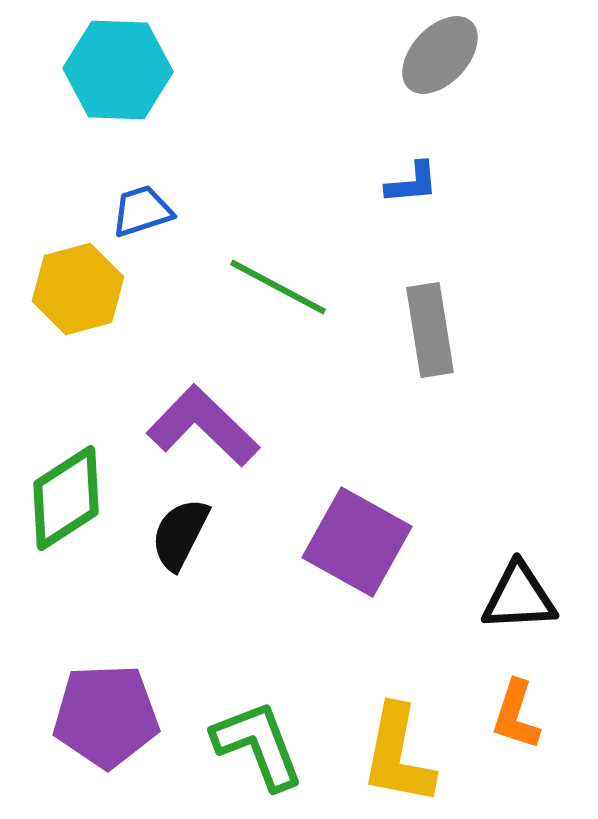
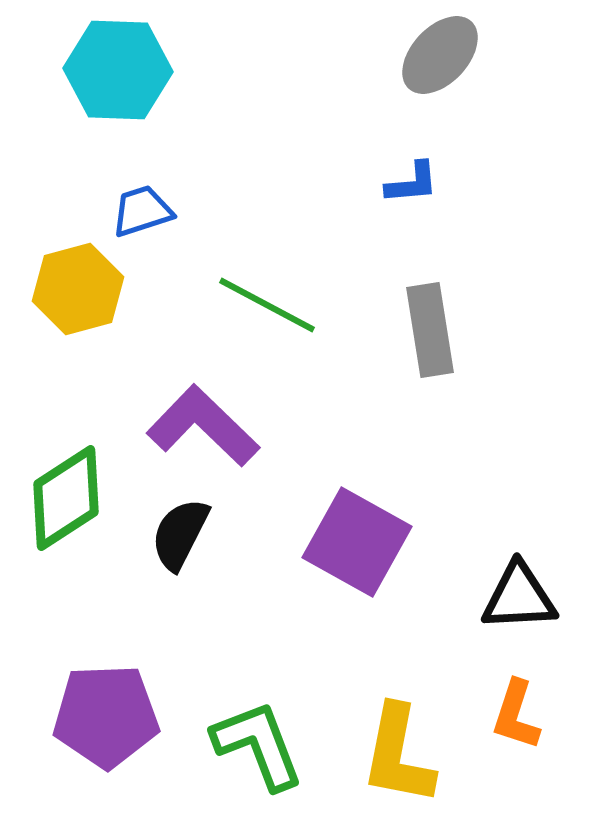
green line: moved 11 px left, 18 px down
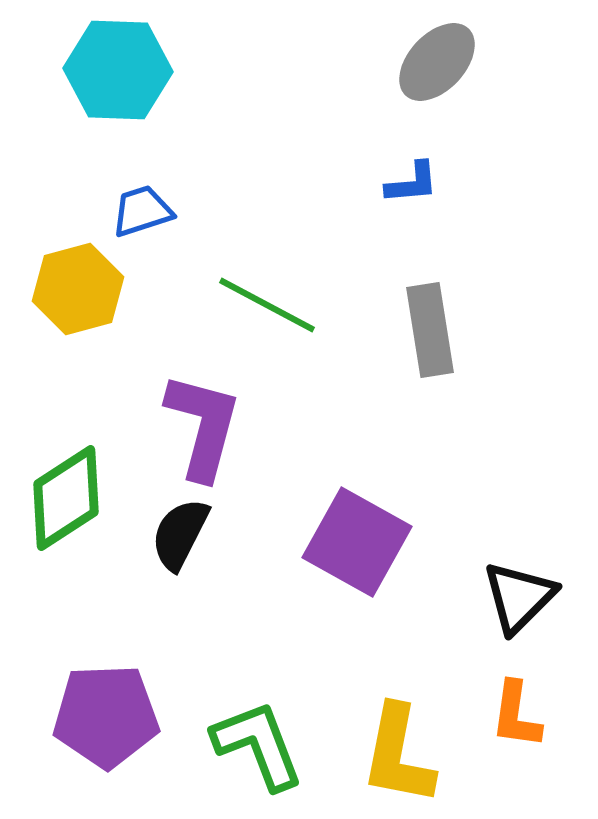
gray ellipse: moved 3 px left, 7 px down
purple L-shape: rotated 61 degrees clockwise
black triangle: rotated 42 degrees counterclockwise
orange L-shape: rotated 10 degrees counterclockwise
